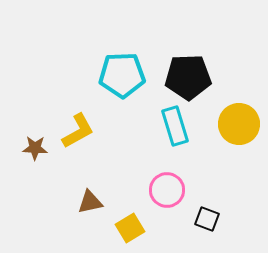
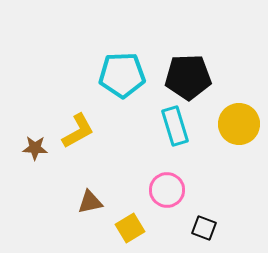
black square: moved 3 px left, 9 px down
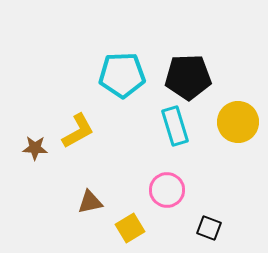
yellow circle: moved 1 px left, 2 px up
black square: moved 5 px right
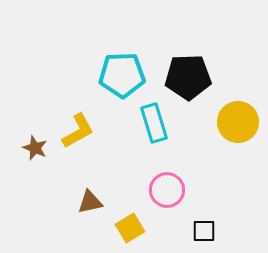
cyan rectangle: moved 21 px left, 3 px up
brown star: rotated 20 degrees clockwise
black square: moved 5 px left, 3 px down; rotated 20 degrees counterclockwise
